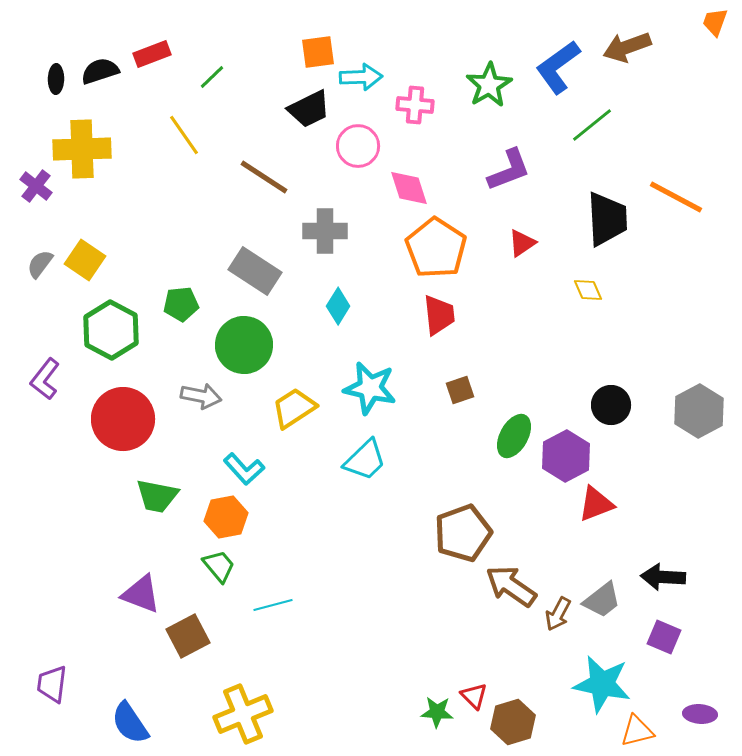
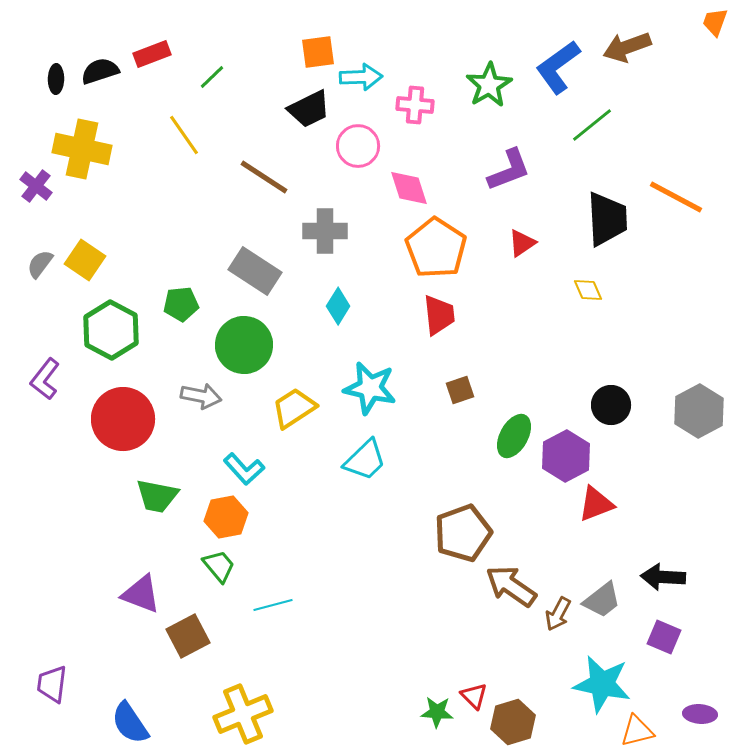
yellow cross at (82, 149): rotated 14 degrees clockwise
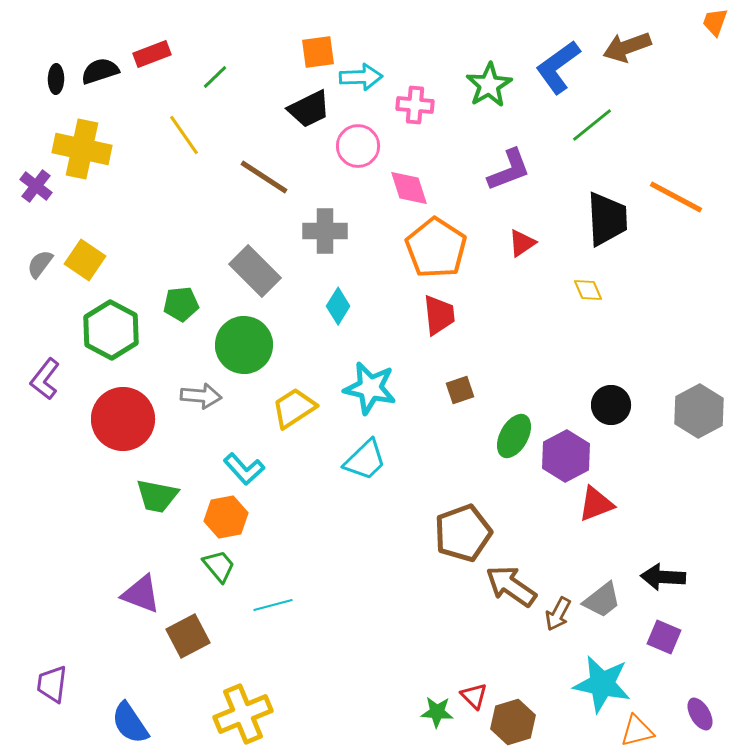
green line at (212, 77): moved 3 px right
gray rectangle at (255, 271): rotated 12 degrees clockwise
gray arrow at (201, 396): rotated 6 degrees counterclockwise
purple ellipse at (700, 714): rotated 56 degrees clockwise
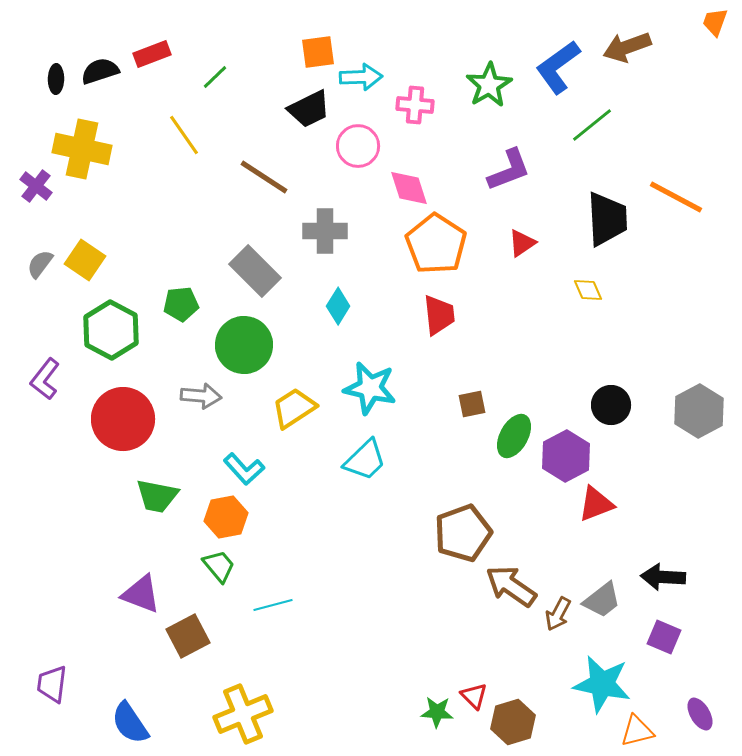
orange pentagon at (436, 248): moved 4 px up
brown square at (460, 390): moved 12 px right, 14 px down; rotated 8 degrees clockwise
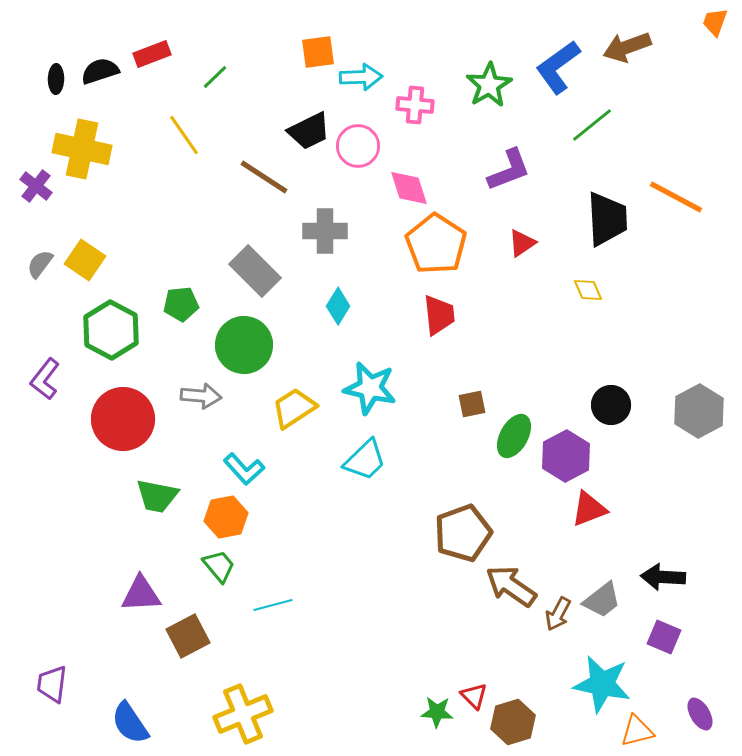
black trapezoid at (309, 109): moved 22 px down
red triangle at (596, 504): moved 7 px left, 5 px down
purple triangle at (141, 594): rotated 24 degrees counterclockwise
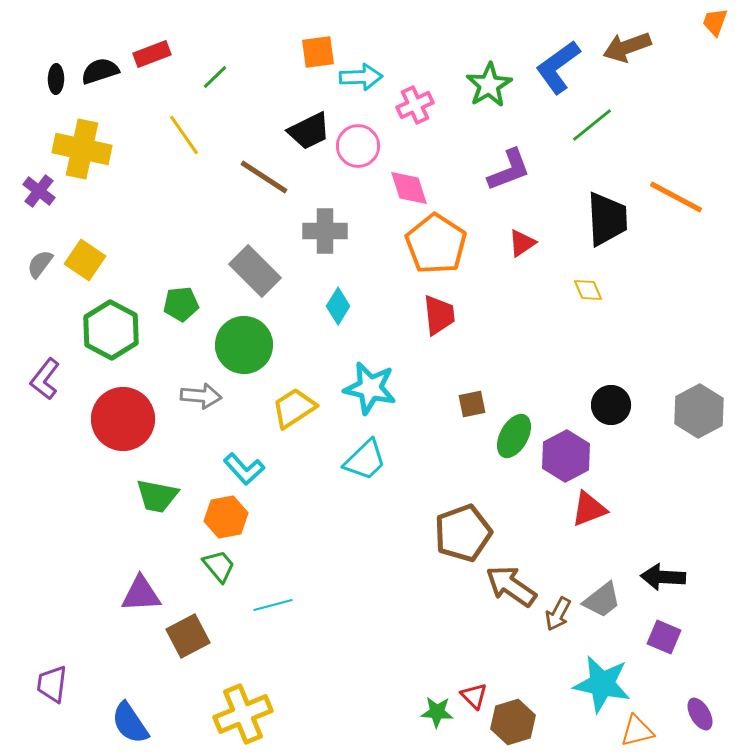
pink cross at (415, 105): rotated 30 degrees counterclockwise
purple cross at (36, 186): moved 3 px right, 5 px down
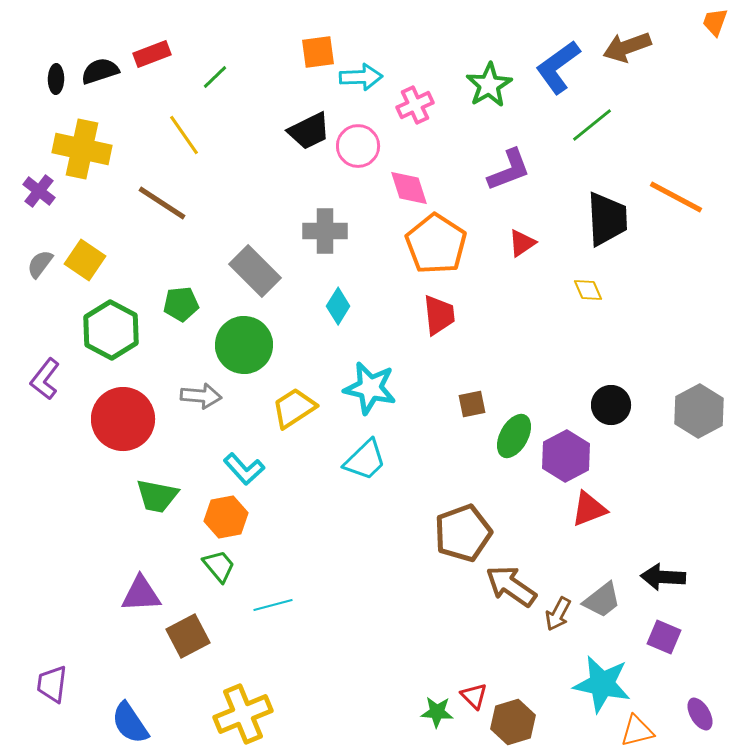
brown line at (264, 177): moved 102 px left, 26 px down
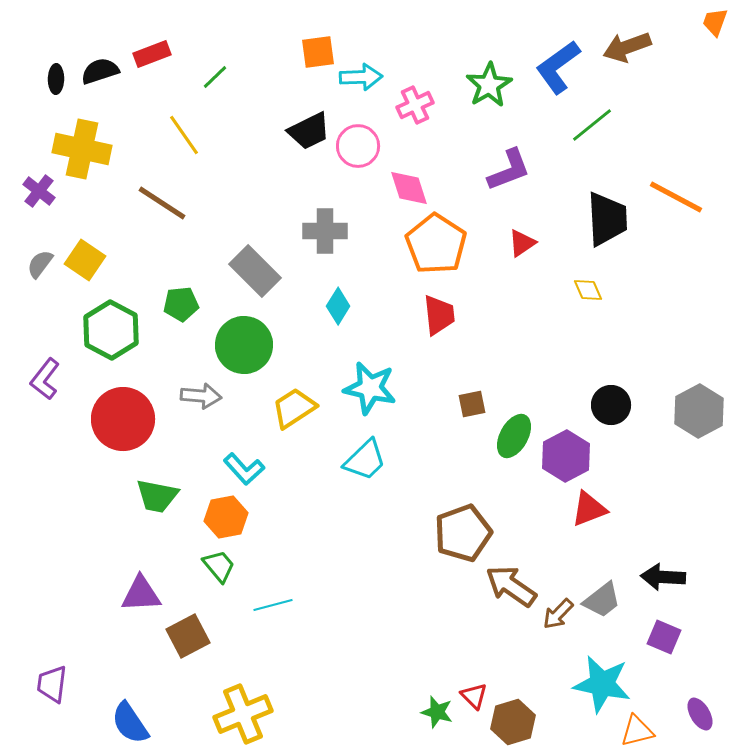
brown arrow at (558, 614): rotated 16 degrees clockwise
green star at (437, 712): rotated 12 degrees clockwise
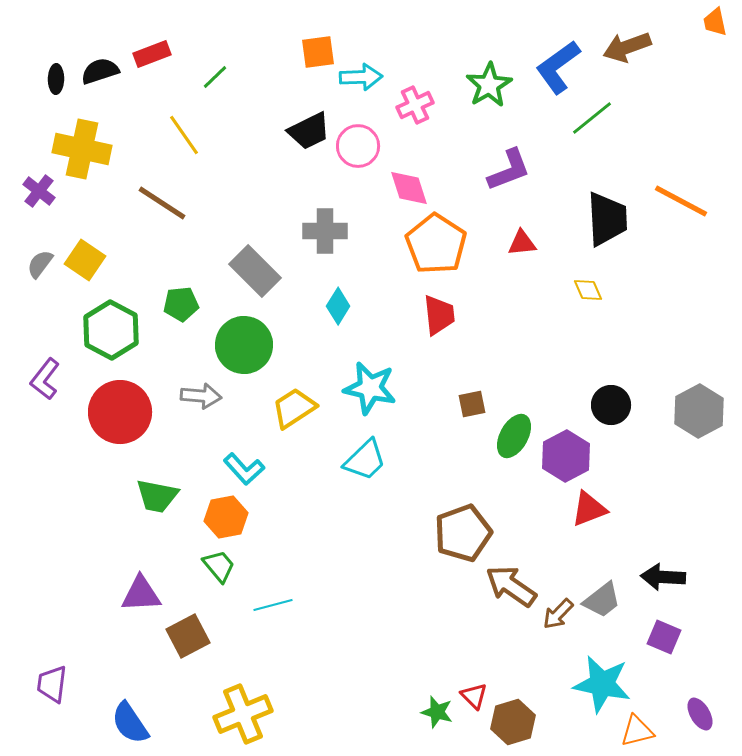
orange trapezoid at (715, 22): rotated 32 degrees counterclockwise
green line at (592, 125): moved 7 px up
orange line at (676, 197): moved 5 px right, 4 px down
red triangle at (522, 243): rotated 28 degrees clockwise
red circle at (123, 419): moved 3 px left, 7 px up
